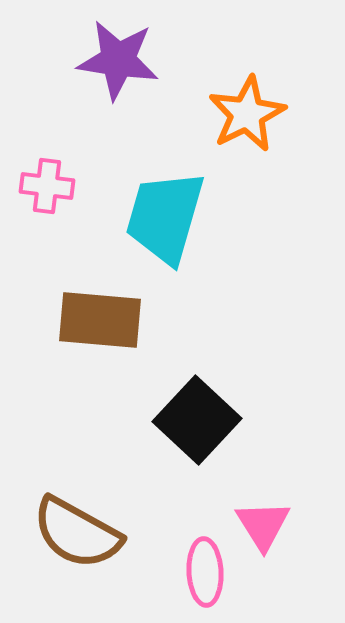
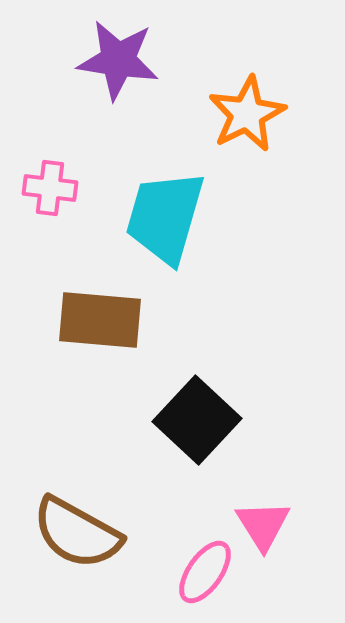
pink cross: moved 3 px right, 2 px down
pink ellipse: rotated 38 degrees clockwise
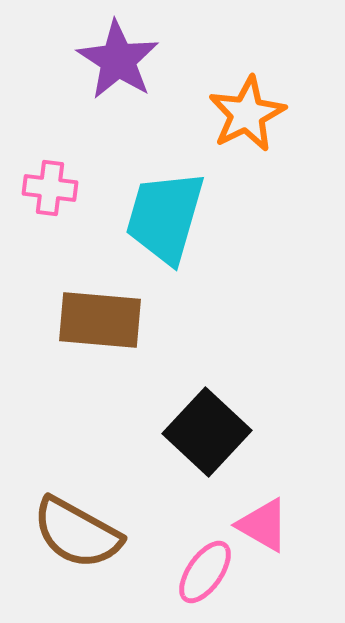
purple star: rotated 24 degrees clockwise
black square: moved 10 px right, 12 px down
pink triangle: rotated 28 degrees counterclockwise
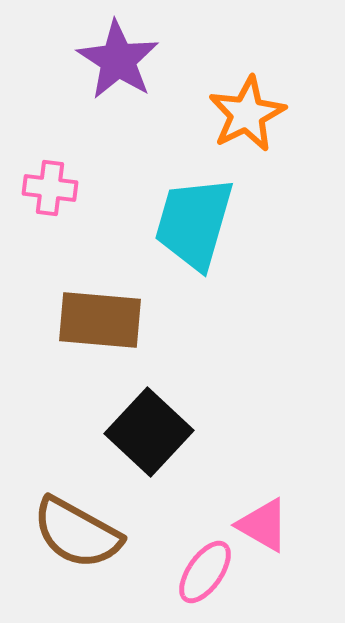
cyan trapezoid: moved 29 px right, 6 px down
black square: moved 58 px left
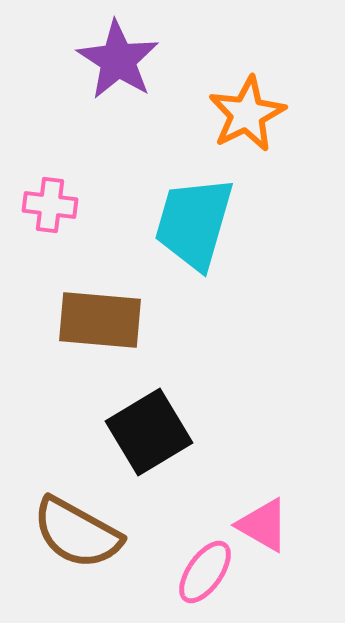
pink cross: moved 17 px down
black square: rotated 16 degrees clockwise
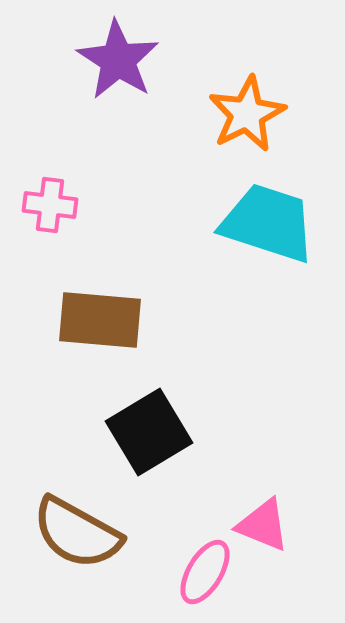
cyan trapezoid: moved 74 px right; rotated 92 degrees clockwise
pink triangle: rotated 8 degrees counterclockwise
pink ellipse: rotated 4 degrees counterclockwise
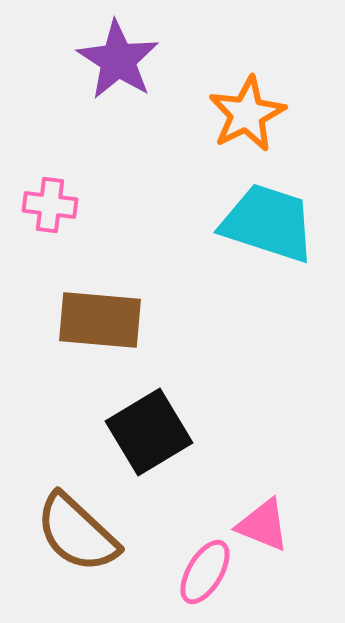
brown semicircle: rotated 14 degrees clockwise
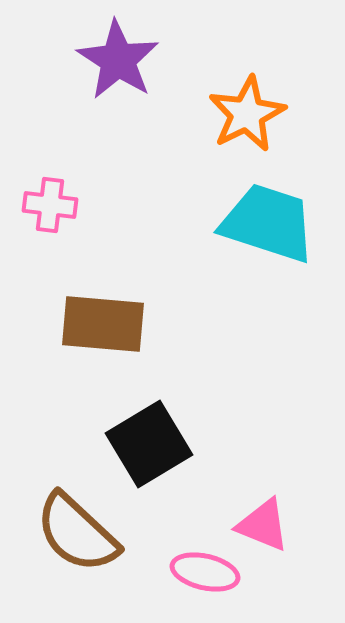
brown rectangle: moved 3 px right, 4 px down
black square: moved 12 px down
pink ellipse: rotated 72 degrees clockwise
